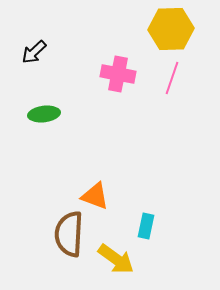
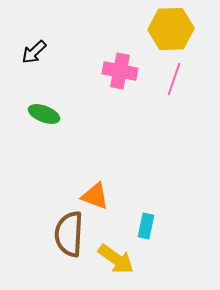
pink cross: moved 2 px right, 3 px up
pink line: moved 2 px right, 1 px down
green ellipse: rotated 28 degrees clockwise
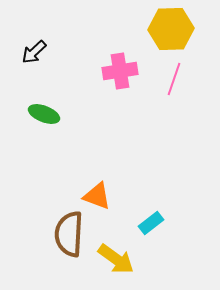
pink cross: rotated 20 degrees counterclockwise
orange triangle: moved 2 px right
cyan rectangle: moved 5 px right, 3 px up; rotated 40 degrees clockwise
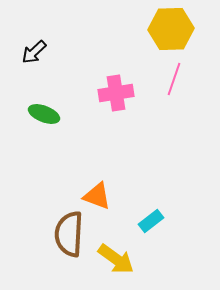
pink cross: moved 4 px left, 22 px down
cyan rectangle: moved 2 px up
